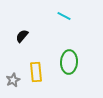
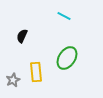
black semicircle: rotated 16 degrees counterclockwise
green ellipse: moved 2 px left, 4 px up; rotated 30 degrees clockwise
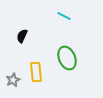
green ellipse: rotated 55 degrees counterclockwise
